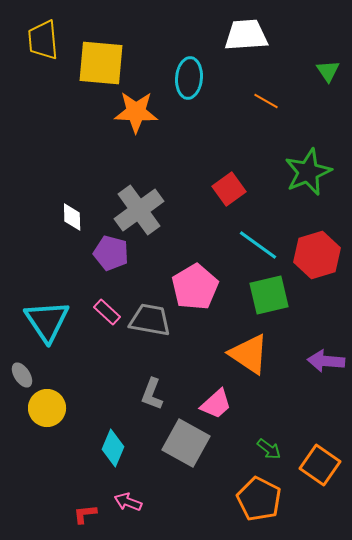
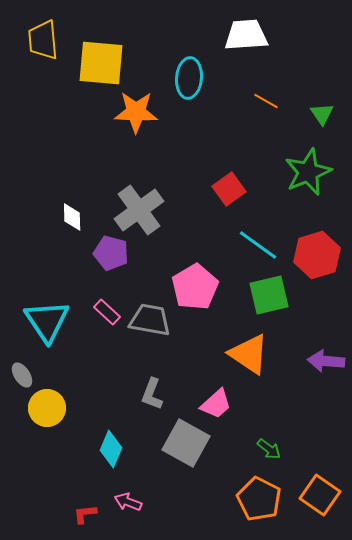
green triangle: moved 6 px left, 43 px down
cyan diamond: moved 2 px left, 1 px down
orange square: moved 30 px down
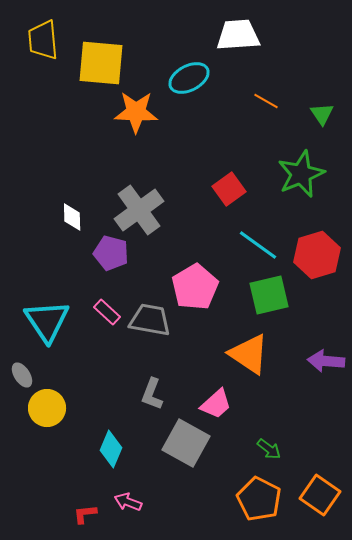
white trapezoid: moved 8 px left
cyan ellipse: rotated 57 degrees clockwise
green star: moved 7 px left, 2 px down
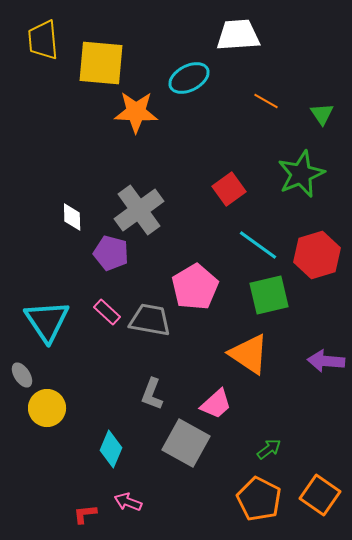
green arrow: rotated 75 degrees counterclockwise
